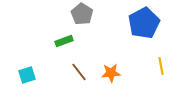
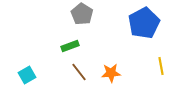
green rectangle: moved 6 px right, 5 px down
cyan square: rotated 12 degrees counterclockwise
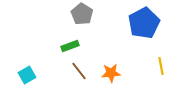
brown line: moved 1 px up
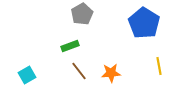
gray pentagon: rotated 10 degrees clockwise
blue pentagon: rotated 12 degrees counterclockwise
yellow line: moved 2 px left
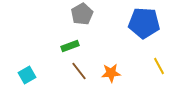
blue pentagon: rotated 28 degrees counterclockwise
yellow line: rotated 18 degrees counterclockwise
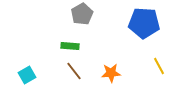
green rectangle: rotated 24 degrees clockwise
brown line: moved 5 px left
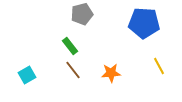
gray pentagon: rotated 15 degrees clockwise
green rectangle: rotated 48 degrees clockwise
brown line: moved 1 px left, 1 px up
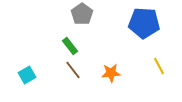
gray pentagon: rotated 20 degrees counterclockwise
